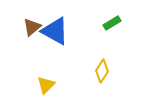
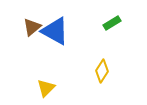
yellow triangle: moved 3 px down
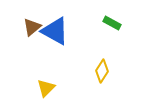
green rectangle: rotated 60 degrees clockwise
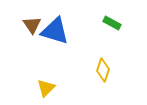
brown triangle: moved 2 px up; rotated 24 degrees counterclockwise
blue triangle: rotated 12 degrees counterclockwise
yellow diamond: moved 1 px right, 1 px up; rotated 15 degrees counterclockwise
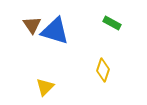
yellow triangle: moved 1 px left, 1 px up
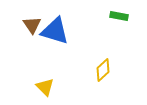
green rectangle: moved 7 px right, 7 px up; rotated 18 degrees counterclockwise
yellow diamond: rotated 30 degrees clockwise
yellow triangle: rotated 30 degrees counterclockwise
